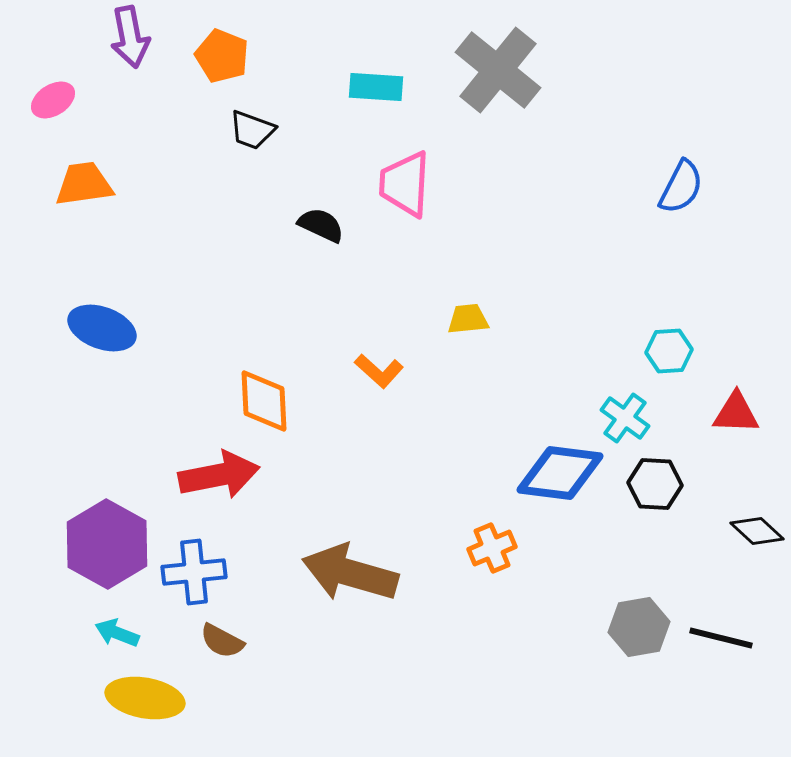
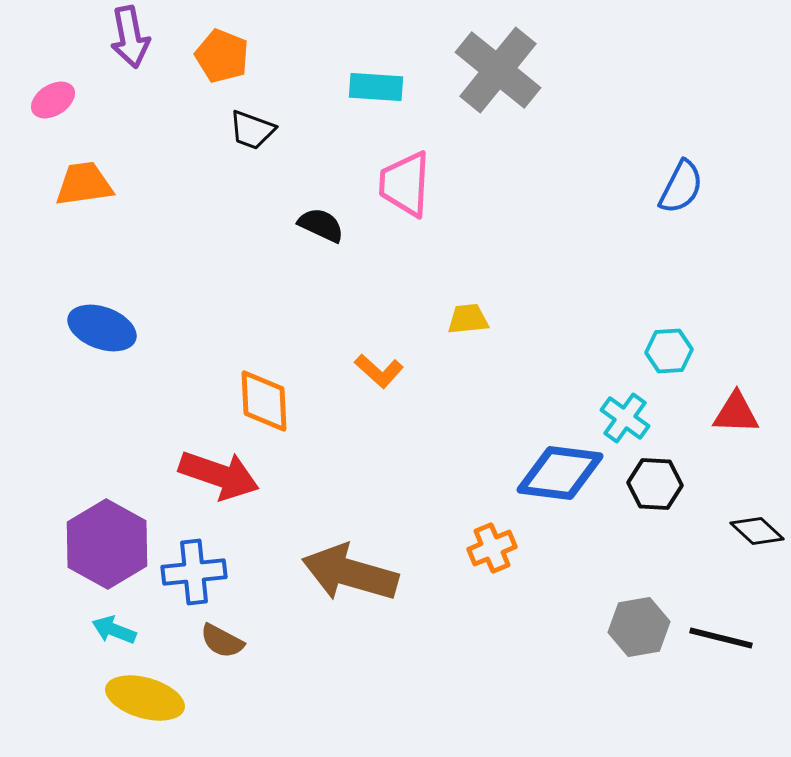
red arrow: rotated 30 degrees clockwise
cyan arrow: moved 3 px left, 3 px up
yellow ellipse: rotated 6 degrees clockwise
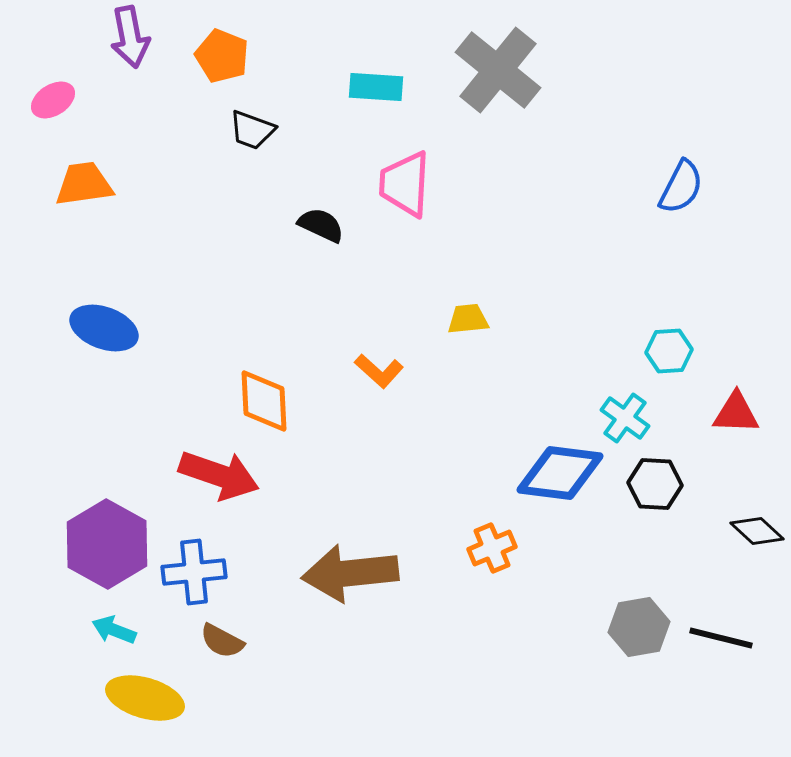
blue ellipse: moved 2 px right
brown arrow: rotated 22 degrees counterclockwise
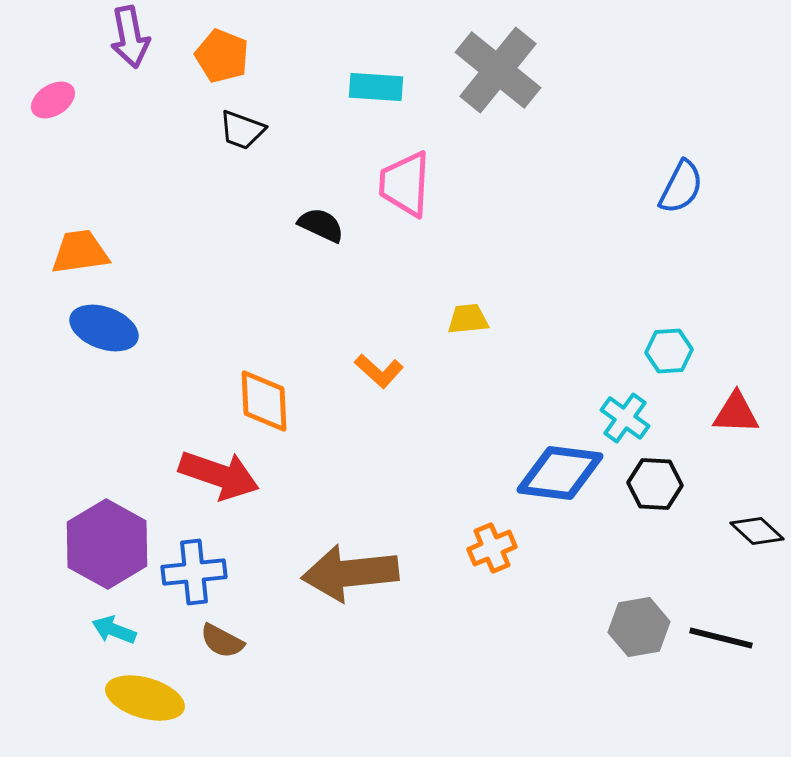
black trapezoid: moved 10 px left
orange trapezoid: moved 4 px left, 68 px down
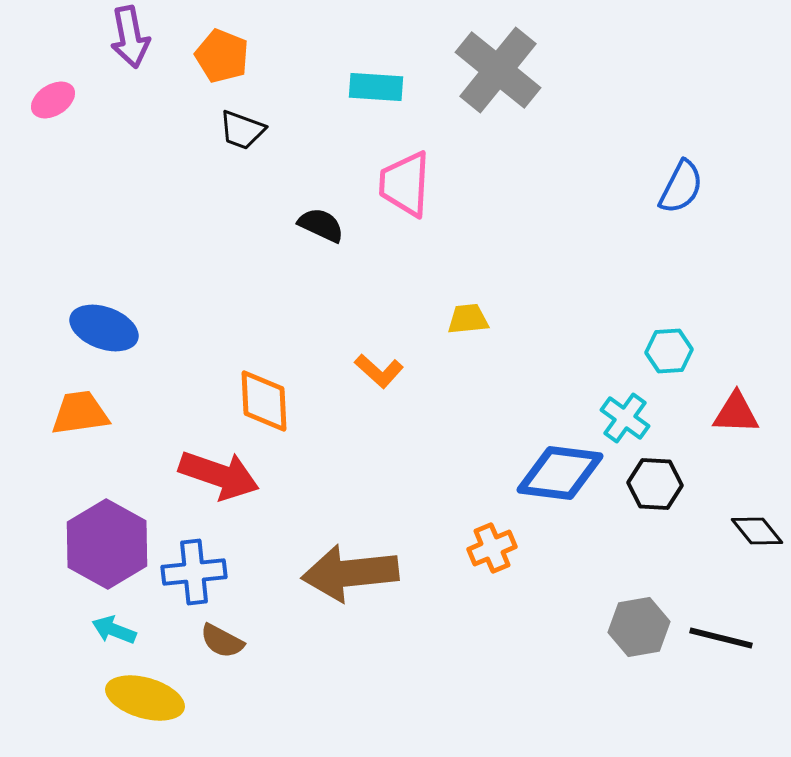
orange trapezoid: moved 161 px down
black diamond: rotated 8 degrees clockwise
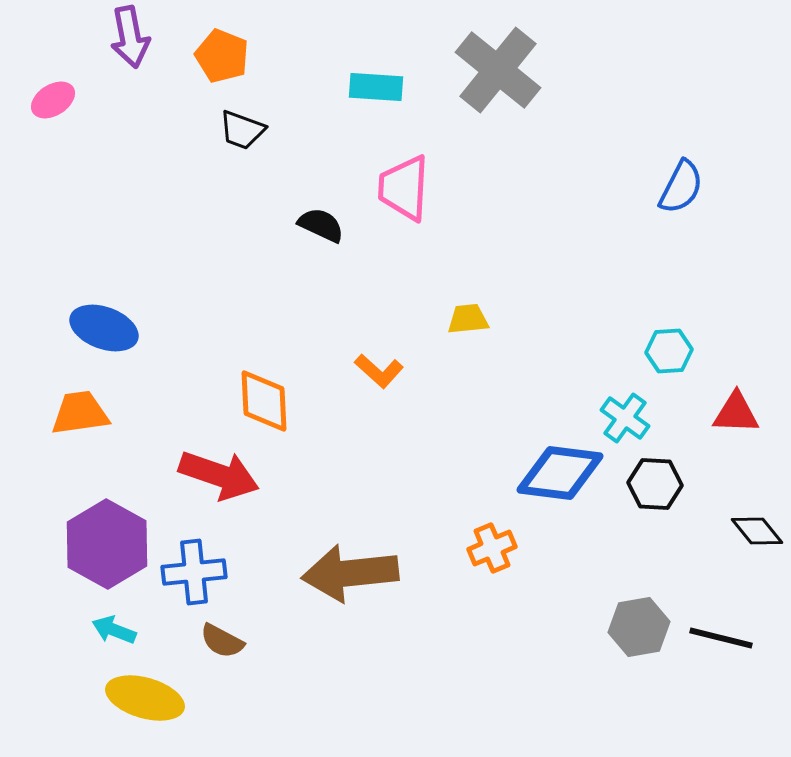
pink trapezoid: moved 1 px left, 4 px down
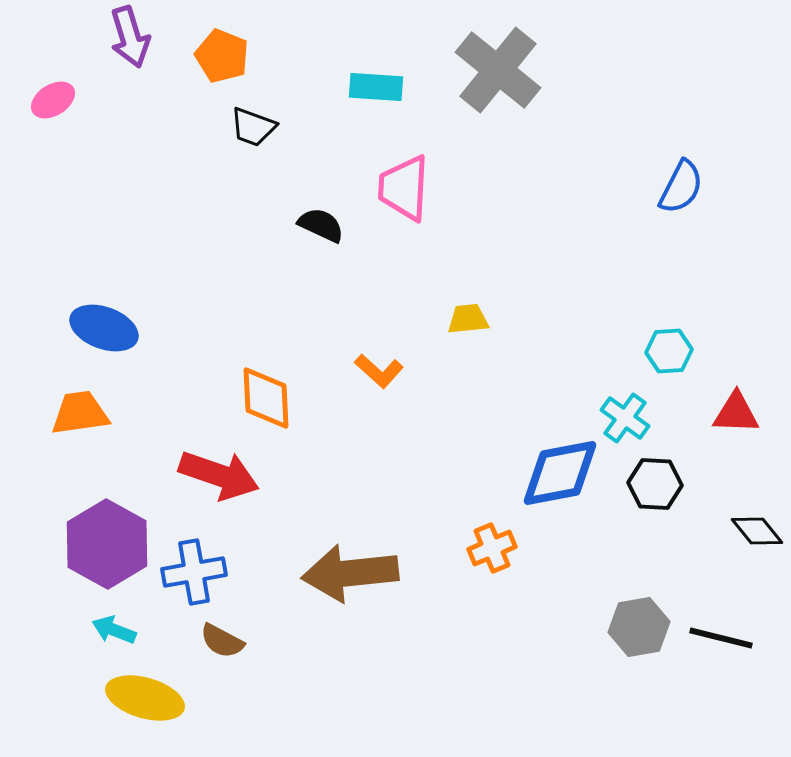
purple arrow: rotated 6 degrees counterclockwise
black trapezoid: moved 11 px right, 3 px up
orange diamond: moved 2 px right, 3 px up
blue diamond: rotated 18 degrees counterclockwise
blue cross: rotated 4 degrees counterclockwise
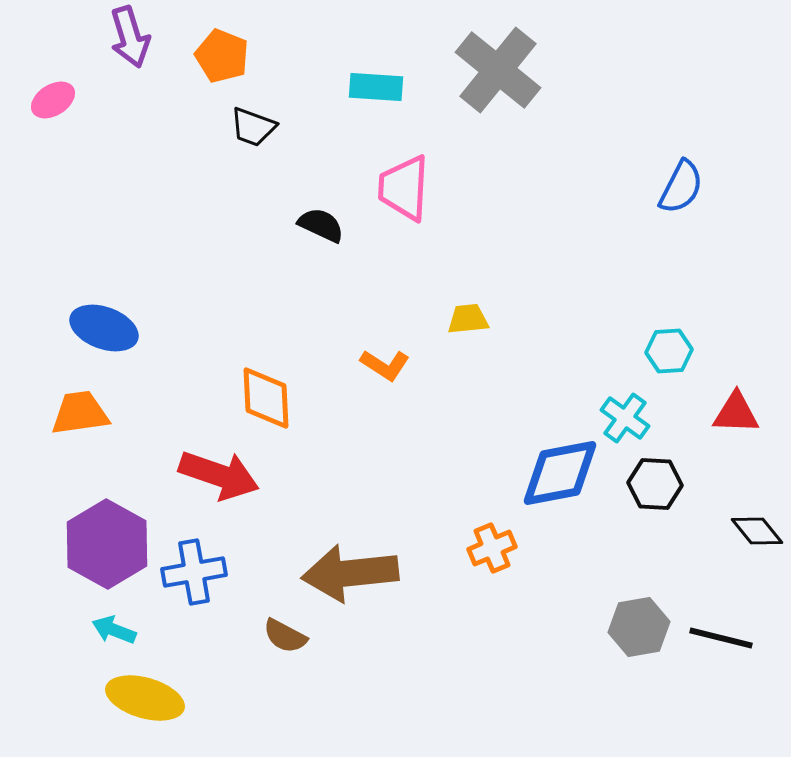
orange L-shape: moved 6 px right, 6 px up; rotated 9 degrees counterclockwise
brown semicircle: moved 63 px right, 5 px up
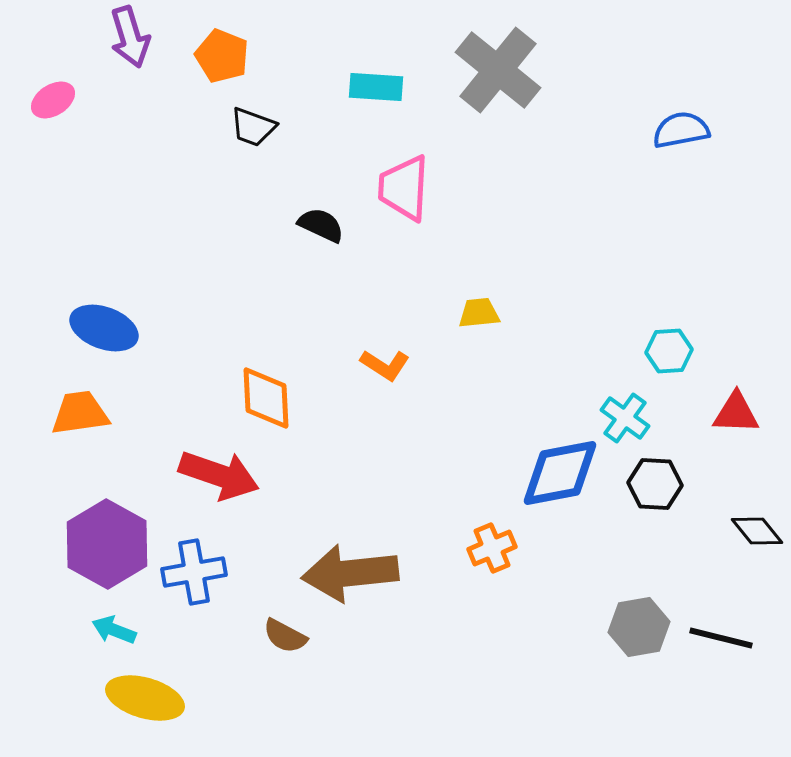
blue semicircle: moved 57 px up; rotated 128 degrees counterclockwise
yellow trapezoid: moved 11 px right, 6 px up
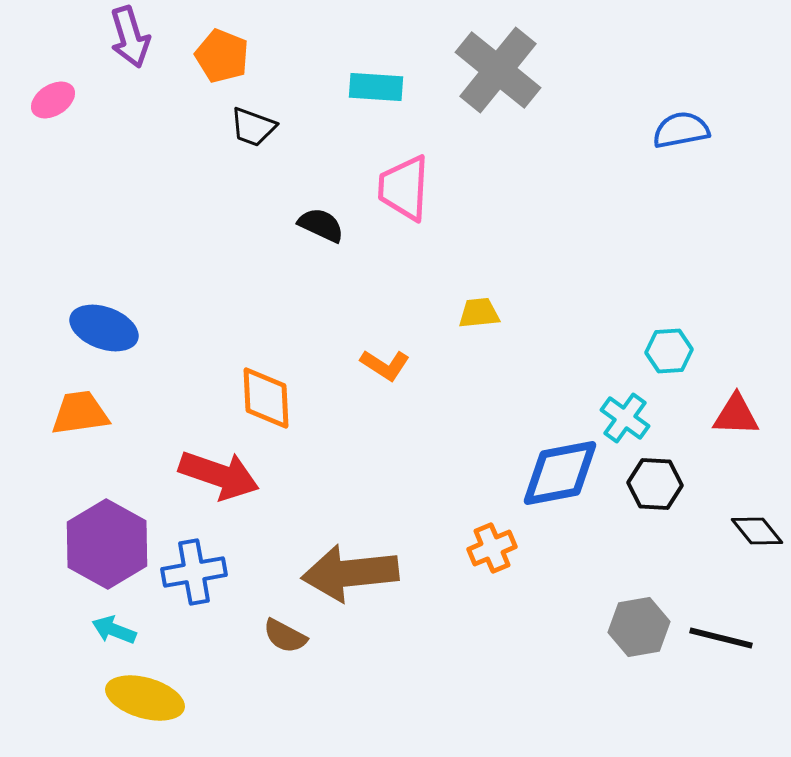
red triangle: moved 2 px down
